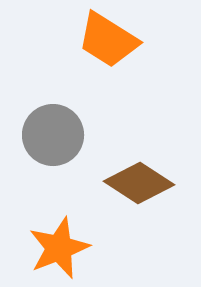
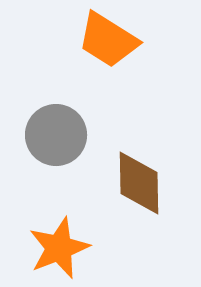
gray circle: moved 3 px right
brown diamond: rotated 56 degrees clockwise
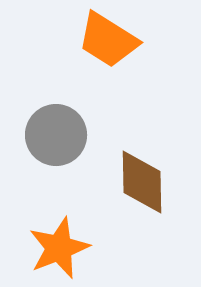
brown diamond: moved 3 px right, 1 px up
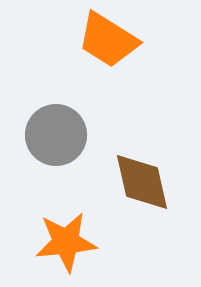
brown diamond: rotated 12 degrees counterclockwise
orange star: moved 7 px right, 6 px up; rotated 16 degrees clockwise
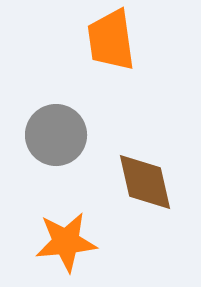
orange trapezoid: moved 3 px right; rotated 50 degrees clockwise
brown diamond: moved 3 px right
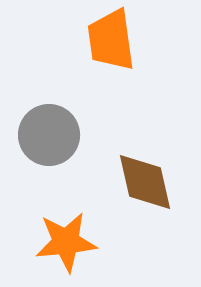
gray circle: moved 7 px left
